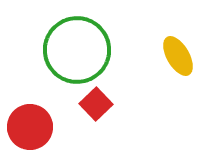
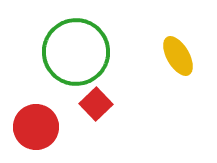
green circle: moved 1 px left, 2 px down
red circle: moved 6 px right
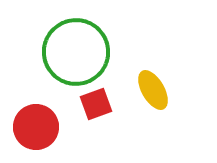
yellow ellipse: moved 25 px left, 34 px down
red square: rotated 24 degrees clockwise
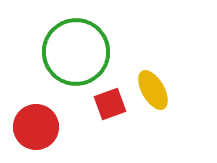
red square: moved 14 px right
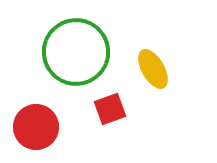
yellow ellipse: moved 21 px up
red square: moved 5 px down
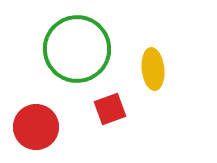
green circle: moved 1 px right, 3 px up
yellow ellipse: rotated 24 degrees clockwise
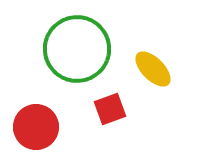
yellow ellipse: rotated 39 degrees counterclockwise
